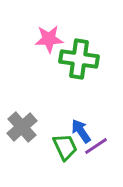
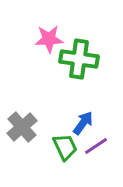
blue arrow: moved 2 px right, 8 px up; rotated 70 degrees clockwise
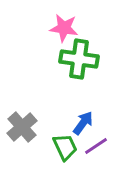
pink star: moved 15 px right, 11 px up; rotated 12 degrees clockwise
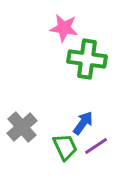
green cross: moved 8 px right
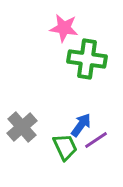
blue arrow: moved 2 px left, 2 px down
purple line: moved 6 px up
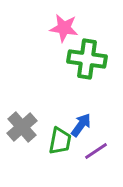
purple line: moved 11 px down
green trapezoid: moved 5 px left, 6 px up; rotated 36 degrees clockwise
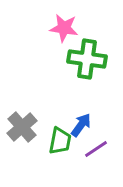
purple line: moved 2 px up
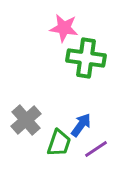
green cross: moved 1 px left, 1 px up
gray cross: moved 4 px right, 7 px up
green trapezoid: moved 1 px left, 2 px down; rotated 8 degrees clockwise
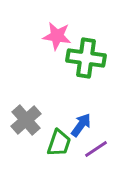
pink star: moved 7 px left, 8 px down
